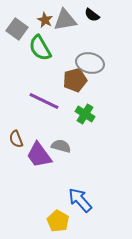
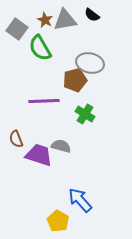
purple line: rotated 28 degrees counterclockwise
purple trapezoid: rotated 144 degrees clockwise
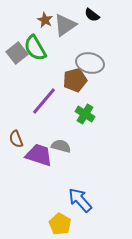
gray triangle: moved 5 px down; rotated 25 degrees counterclockwise
gray square: moved 24 px down; rotated 15 degrees clockwise
green semicircle: moved 5 px left
purple line: rotated 48 degrees counterclockwise
yellow pentagon: moved 2 px right, 3 px down
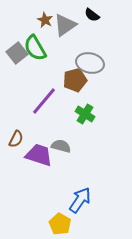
brown semicircle: rotated 132 degrees counterclockwise
blue arrow: rotated 76 degrees clockwise
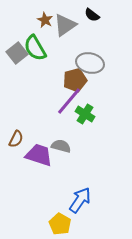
purple line: moved 25 px right
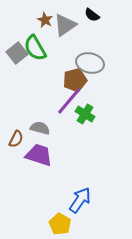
gray semicircle: moved 21 px left, 18 px up
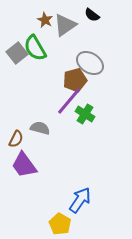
gray ellipse: rotated 20 degrees clockwise
purple trapezoid: moved 15 px left, 10 px down; rotated 144 degrees counterclockwise
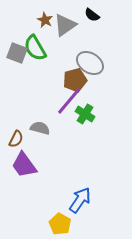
gray square: rotated 30 degrees counterclockwise
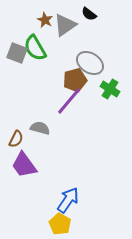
black semicircle: moved 3 px left, 1 px up
green cross: moved 25 px right, 25 px up
blue arrow: moved 12 px left
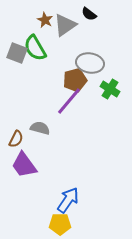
gray ellipse: rotated 24 degrees counterclockwise
yellow pentagon: rotated 30 degrees counterclockwise
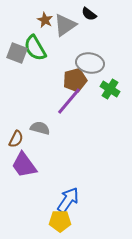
yellow pentagon: moved 3 px up
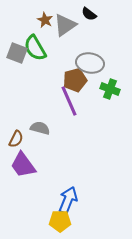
green cross: rotated 12 degrees counterclockwise
purple line: rotated 64 degrees counterclockwise
purple trapezoid: moved 1 px left
blue arrow: rotated 12 degrees counterclockwise
